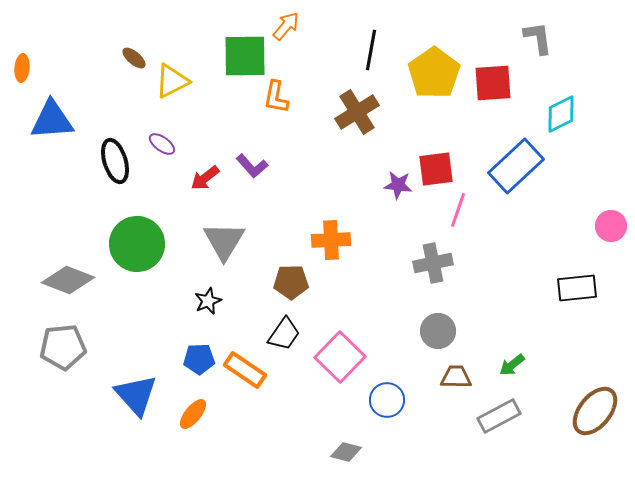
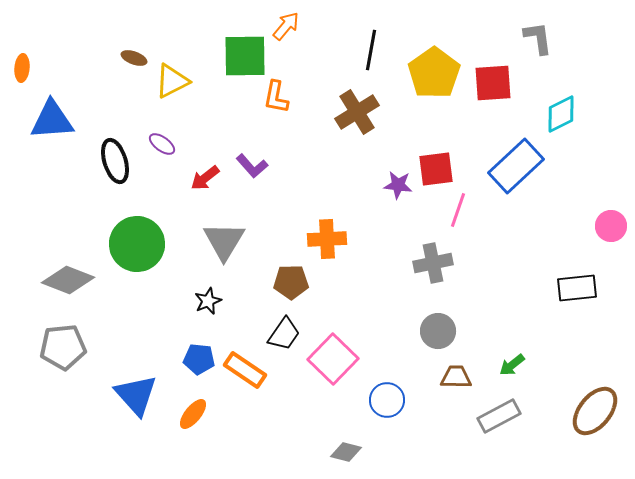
brown ellipse at (134, 58): rotated 20 degrees counterclockwise
orange cross at (331, 240): moved 4 px left, 1 px up
pink square at (340, 357): moved 7 px left, 2 px down
blue pentagon at (199, 359): rotated 8 degrees clockwise
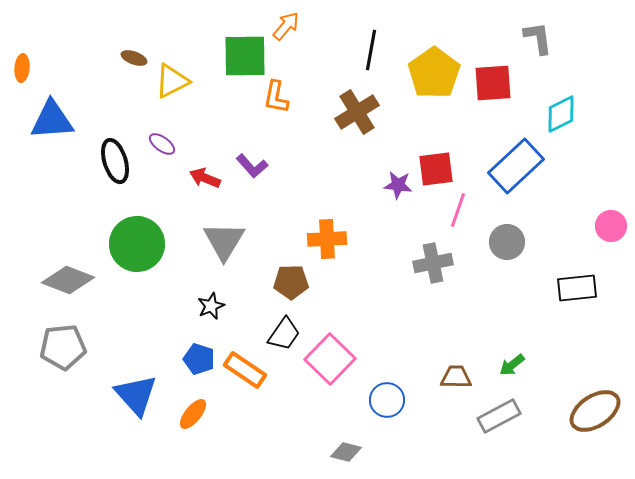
red arrow at (205, 178): rotated 60 degrees clockwise
black star at (208, 301): moved 3 px right, 5 px down
gray circle at (438, 331): moved 69 px right, 89 px up
blue pentagon at (199, 359): rotated 12 degrees clockwise
pink square at (333, 359): moved 3 px left
brown ellipse at (595, 411): rotated 18 degrees clockwise
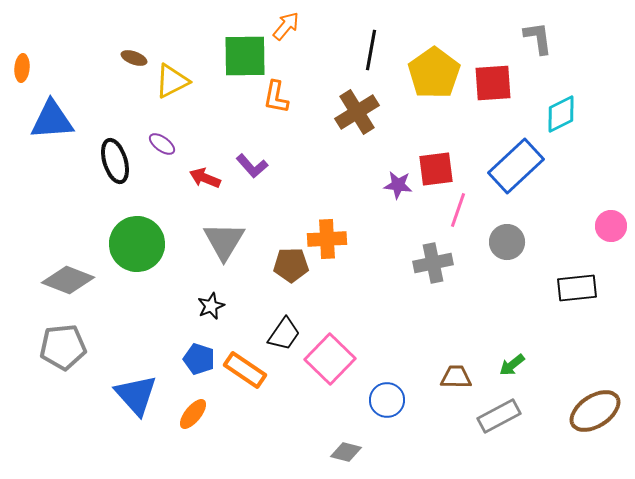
brown pentagon at (291, 282): moved 17 px up
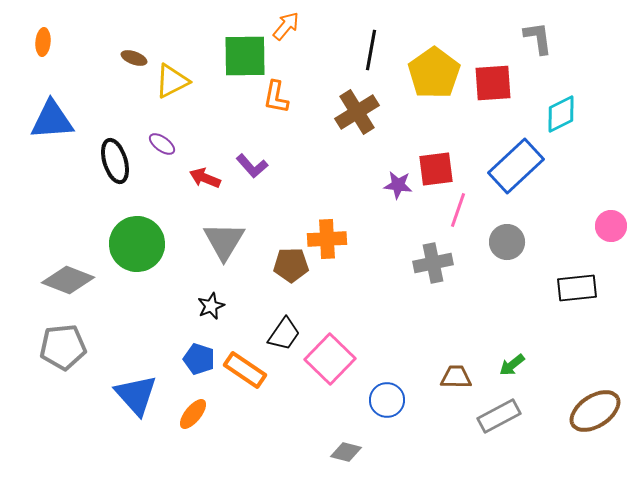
orange ellipse at (22, 68): moved 21 px right, 26 px up
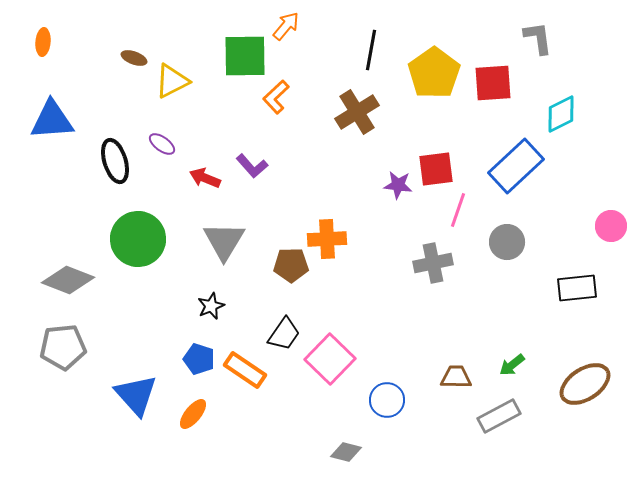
orange L-shape at (276, 97): rotated 36 degrees clockwise
green circle at (137, 244): moved 1 px right, 5 px up
brown ellipse at (595, 411): moved 10 px left, 27 px up
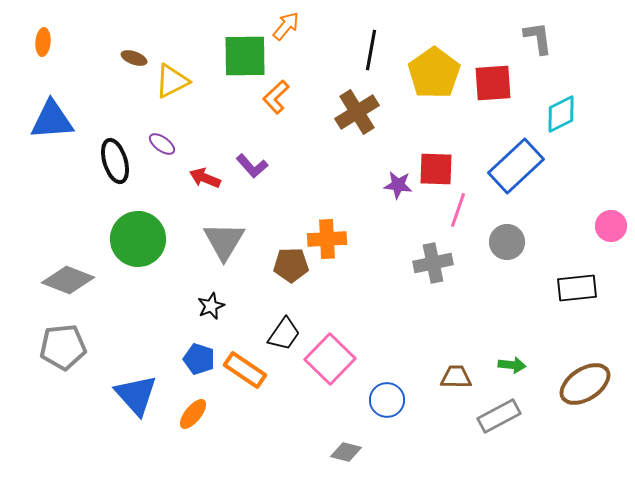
red square at (436, 169): rotated 9 degrees clockwise
green arrow at (512, 365): rotated 136 degrees counterclockwise
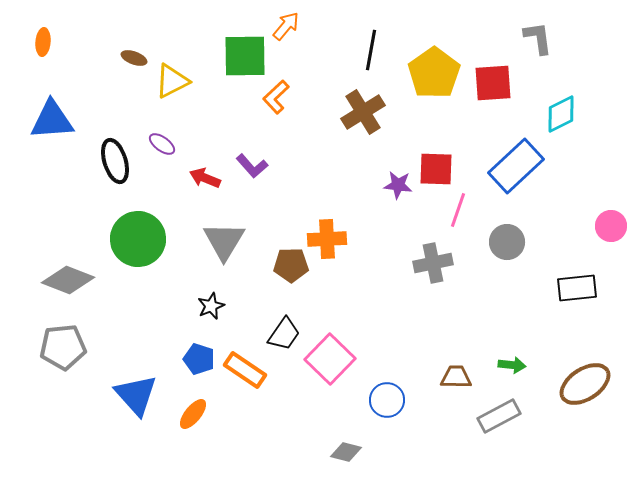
brown cross at (357, 112): moved 6 px right
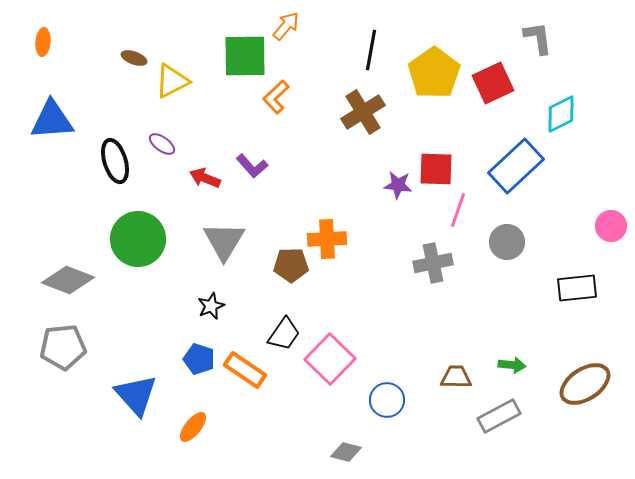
red square at (493, 83): rotated 21 degrees counterclockwise
orange ellipse at (193, 414): moved 13 px down
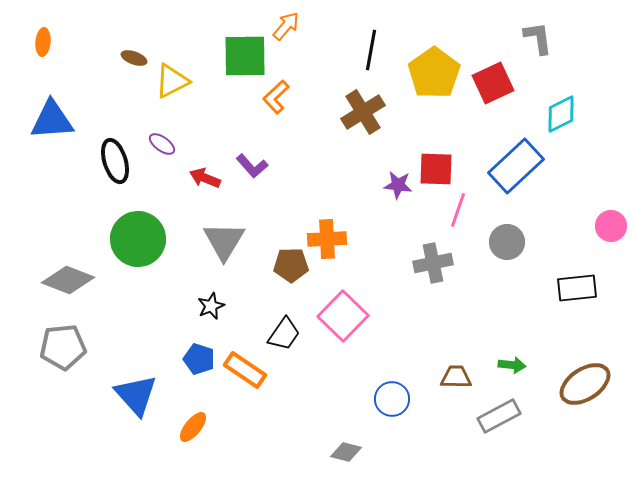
pink square at (330, 359): moved 13 px right, 43 px up
blue circle at (387, 400): moved 5 px right, 1 px up
